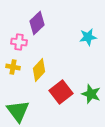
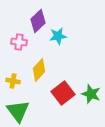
purple diamond: moved 1 px right, 2 px up
cyan star: moved 30 px left, 1 px up
yellow cross: moved 14 px down
red square: moved 2 px right, 1 px down
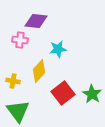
purple diamond: moved 2 px left; rotated 50 degrees clockwise
cyan star: moved 13 px down
pink cross: moved 1 px right, 2 px up
yellow diamond: moved 1 px down
green star: moved 1 px right; rotated 12 degrees clockwise
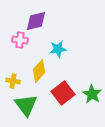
purple diamond: rotated 20 degrees counterclockwise
green triangle: moved 8 px right, 6 px up
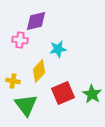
red square: rotated 15 degrees clockwise
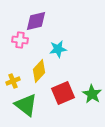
yellow cross: rotated 32 degrees counterclockwise
green triangle: rotated 15 degrees counterclockwise
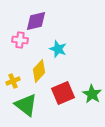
cyan star: rotated 30 degrees clockwise
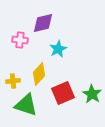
purple diamond: moved 7 px right, 2 px down
cyan star: rotated 24 degrees clockwise
yellow diamond: moved 3 px down
yellow cross: rotated 16 degrees clockwise
green triangle: rotated 20 degrees counterclockwise
